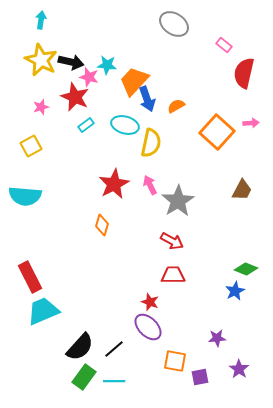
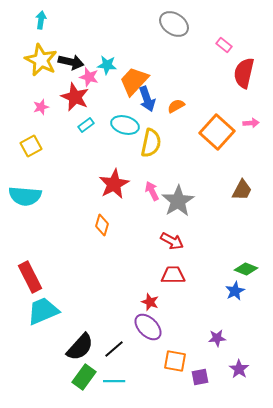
pink arrow at (150, 185): moved 2 px right, 6 px down
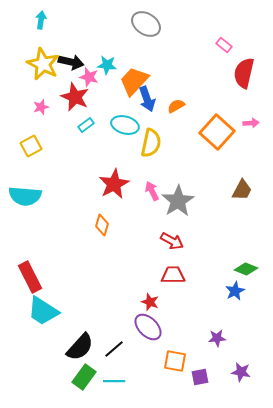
gray ellipse at (174, 24): moved 28 px left
yellow star at (41, 60): moved 2 px right, 4 px down
cyan trapezoid at (43, 311): rotated 124 degrees counterclockwise
purple star at (239, 369): moved 2 px right, 3 px down; rotated 24 degrees counterclockwise
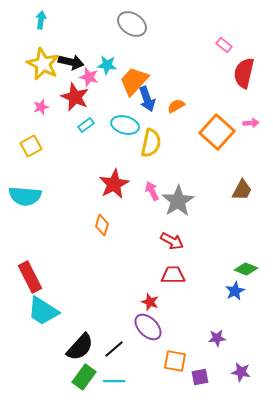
gray ellipse at (146, 24): moved 14 px left
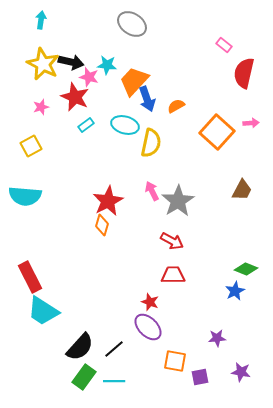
red star at (114, 184): moved 6 px left, 17 px down
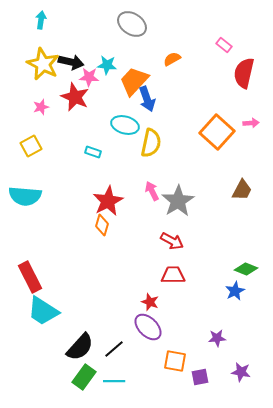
pink star at (89, 77): rotated 12 degrees counterclockwise
orange semicircle at (176, 106): moved 4 px left, 47 px up
cyan rectangle at (86, 125): moved 7 px right, 27 px down; rotated 56 degrees clockwise
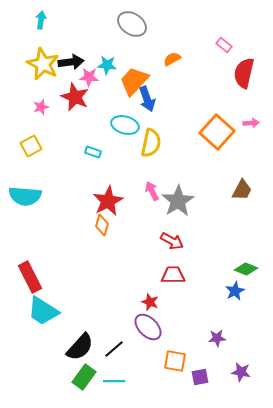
black arrow at (71, 62): rotated 20 degrees counterclockwise
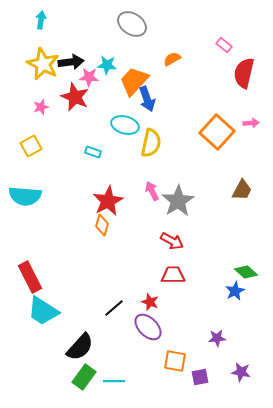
green diamond at (246, 269): moved 3 px down; rotated 20 degrees clockwise
black line at (114, 349): moved 41 px up
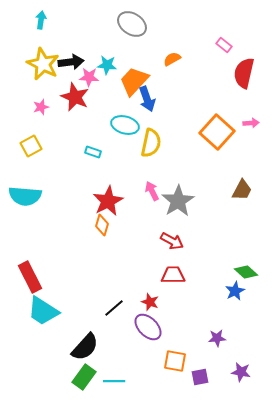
black semicircle at (80, 347): moved 5 px right
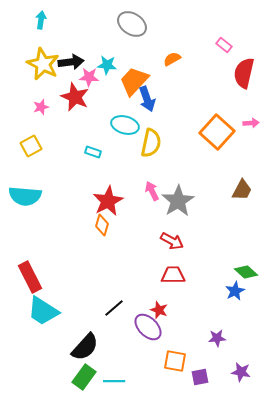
red star at (150, 302): moved 9 px right, 8 px down
